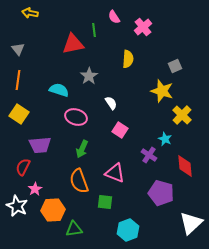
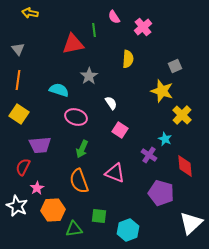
pink star: moved 2 px right, 1 px up
green square: moved 6 px left, 14 px down
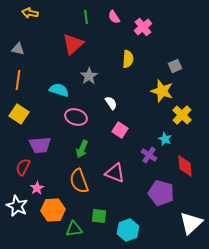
green line: moved 8 px left, 13 px up
red triangle: rotated 30 degrees counterclockwise
gray triangle: rotated 40 degrees counterclockwise
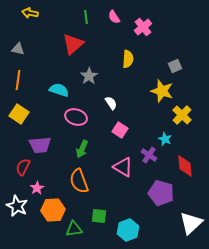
pink triangle: moved 8 px right, 6 px up; rotated 10 degrees clockwise
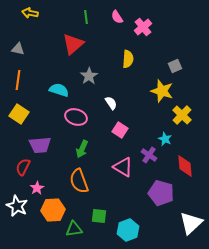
pink semicircle: moved 3 px right
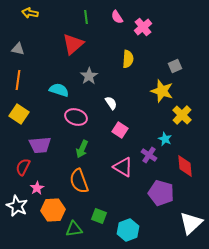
green square: rotated 14 degrees clockwise
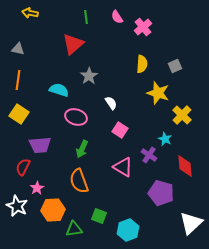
yellow semicircle: moved 14 px right, 5 px down
yellow star: moved 4 px left, 2 px down
